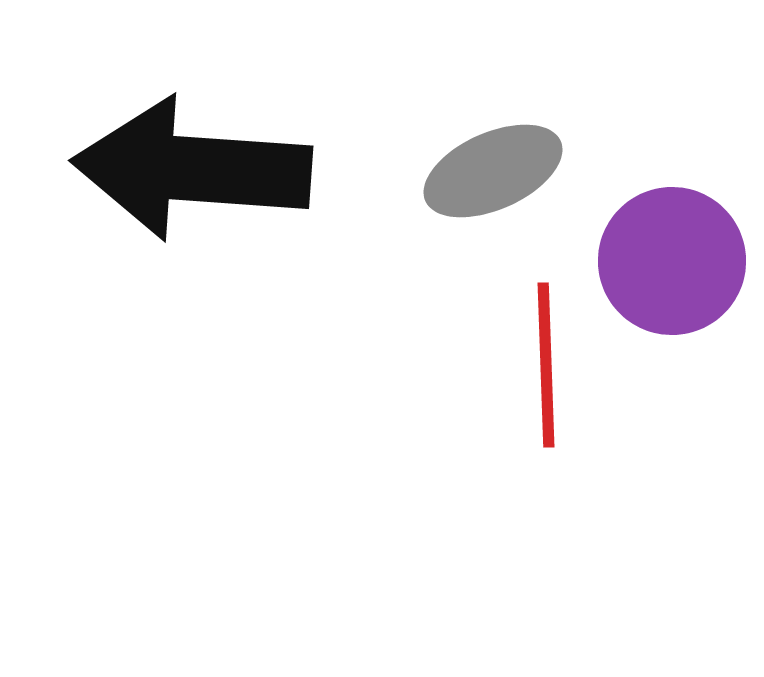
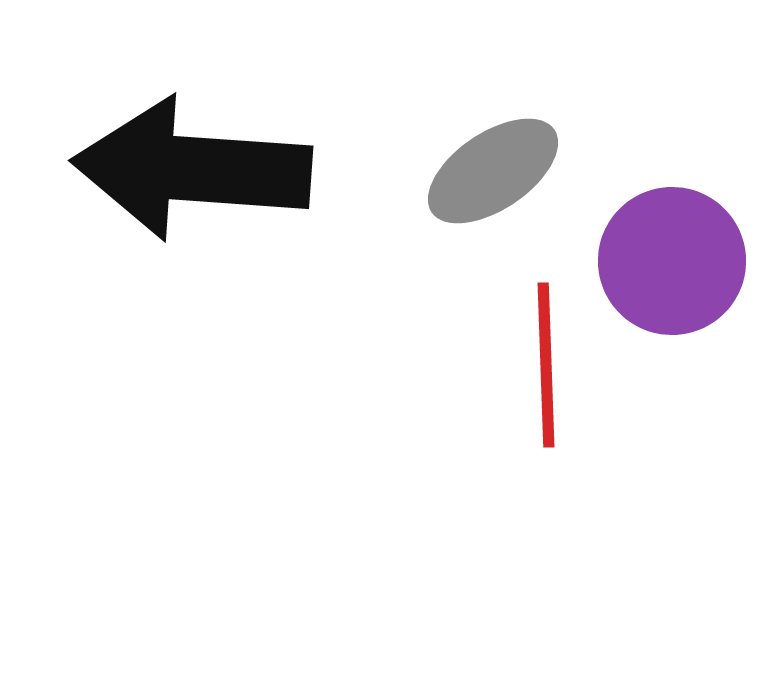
gray ellipse: rotated 10 degrees counterclockwise
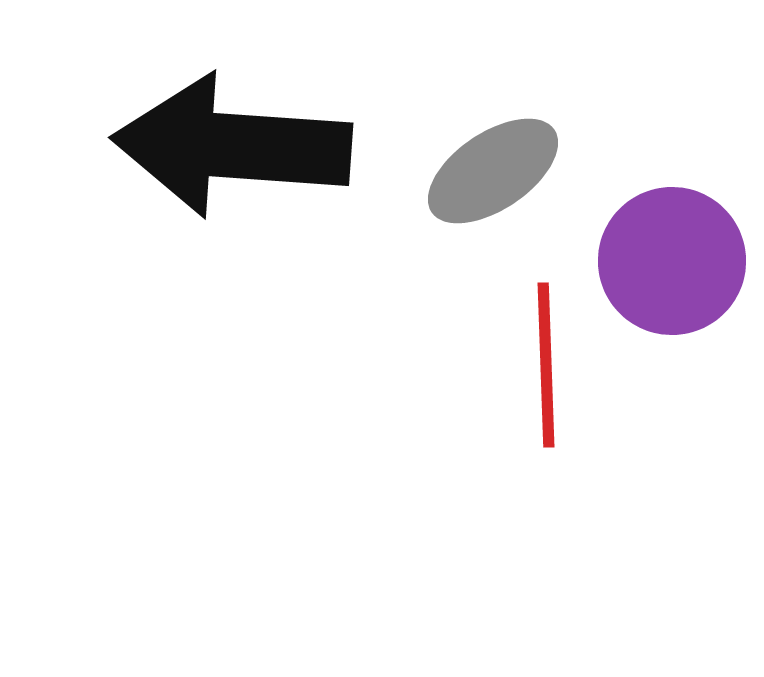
black arrow: moved 40 px right, 23 px up
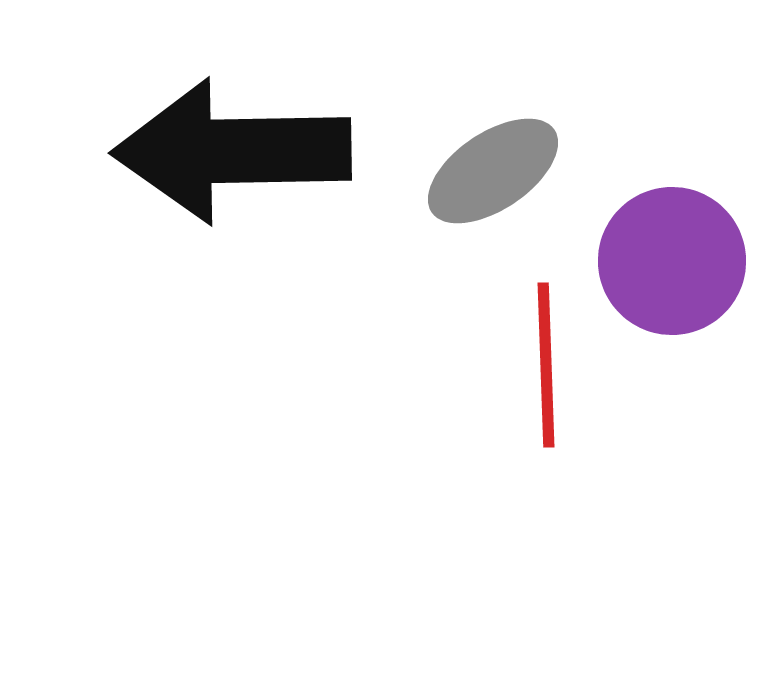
black arrow: moved 5 px down; rotated 5 degrees counterclockwise
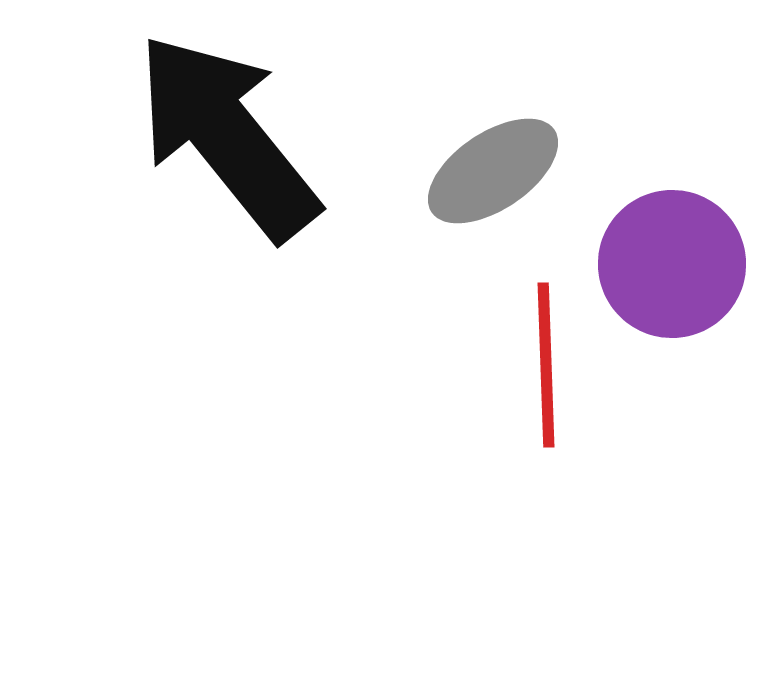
black arrow: moved 5 px left, 15 px up; rotated 52 degrees clockwise
purple circle: moved 3 px down
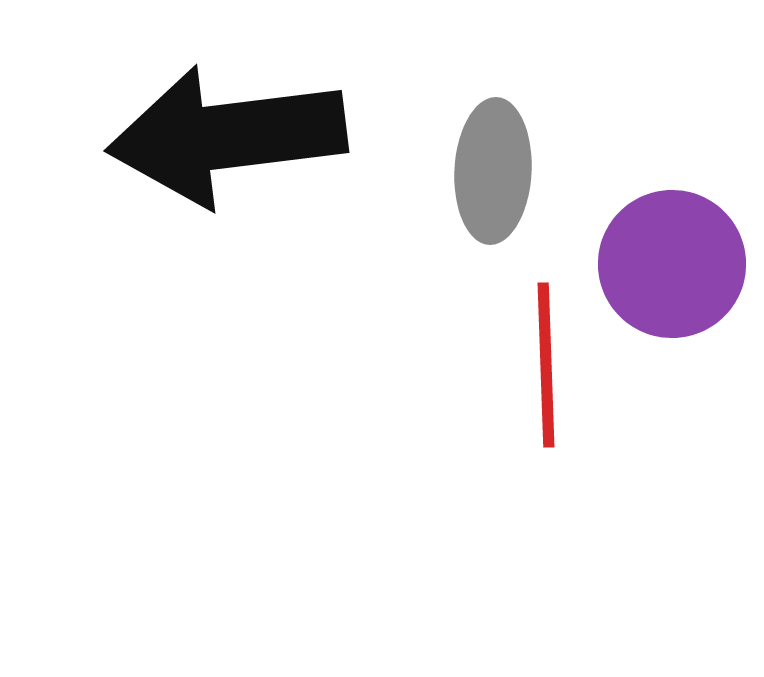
black arrow: rotated 58 degrees counterclockwise
gray ellipse: rotated 53 degrees counterclockwise
